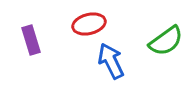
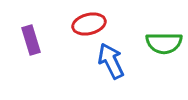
green semicircle: moved 2 px left, 2 px down; rotated 36 degrees clockwise
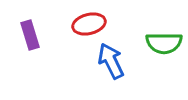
purple rectangle: moved 1 px left, 5 px up
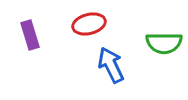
blue arrow: moved 4 px down
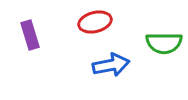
red ellipse: moved 6 px right, 2 px up
blue arrow: rotated 105 degrees clockwise
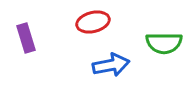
red ellipse: moved 2 px left
purple rectangle: moved 4 px left, 3 px down
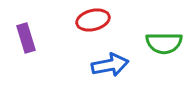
red ellipse: moved 2 px up
blue arrow: moved 1 px left
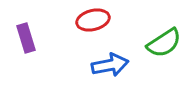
green semicircle: rotated 33 degrees counterclockwise
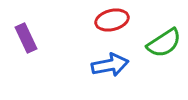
red ellipse: moved 19 px right
purple rectangle: rotated 8 degrees counterclockwise
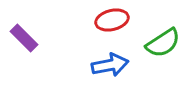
purple rectangle: moved 2 px left; rotated 20 degrees counterclockwise
green semicircle: moved 1 px left
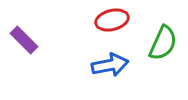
purple rectangle: moved 2 px down
green semicircle: rotated 33 degrees counterclockwise
